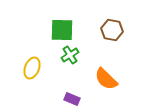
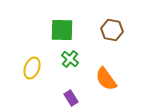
green cross: moved 4 px down; rotated 18 degrees counterclockwise
orange semicircle: rotated 10 degrees clockwise
purple rectangle: moved 1 px left, 1 px up; rotated 35 degrees clockwise
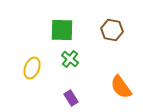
orange semicircle: moved 15 px right, 8 px down
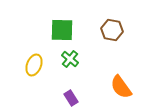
yellow ellipse: moved 2 px right, 3 px up
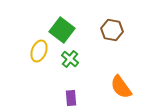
green square: rotated 35 degrees clockwise
yellow ellipse: moved 5 px right, 14 px up
purple rectangle: rotated 28 degrees clockwise
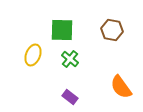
green square: rotated 35 degrees counterclockwise
yellow ellipse: moved 6 px left, 4 px down
purple rectangle: moved 1 px left, 1 px up; rotated 49 degrees counterclockwise
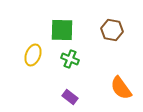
green cross: rotated 18 degrees counterclockwise
orange semicircle: moved 1 px down
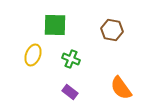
green square: moved 7 px left, 5 px up
green cross: moved 1 px right
purple rectangle: moved 5 px up
